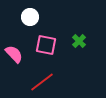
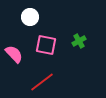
green cross: rotated 16 degrees clockwise
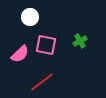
green cross: moved 1 px right
pink semicircle: moved 6 px right; rotated 90 degrees clockwise
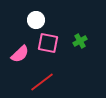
white circle: moved 6 px right, 3 px down
pink square: moved 2 px right, 2 px up
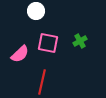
white circle: moved 9 px up
red line: rotated 40 degrees counterclockwise
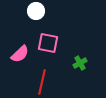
green cross: moved 22 px down
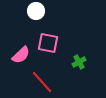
pink semicircle: moved 1 px right, 1 px down
green cross: moved 1 px left, 1 px up
red line: rotated 55 degrees counterclockwise
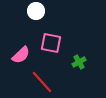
pink square: moved 3 px right
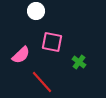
pink square: moved 1 px right, 1 px up
green cross: rotated 24 degrees counterclockwise
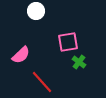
pink square: moved 16 px right; rotated 20 degrees counterclockwise
